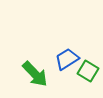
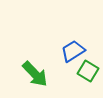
blue trapezoid: moved 6 px right, 8 px up
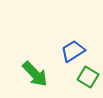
green square: moved 6 px down
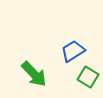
green arrow: moved 1 px left
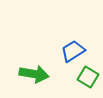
green arrow: rotated 36 degrees counterclockwise
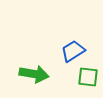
green square: rotated 25 degrees counterclockwise
